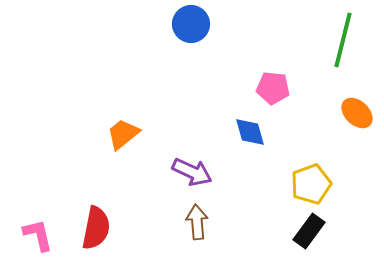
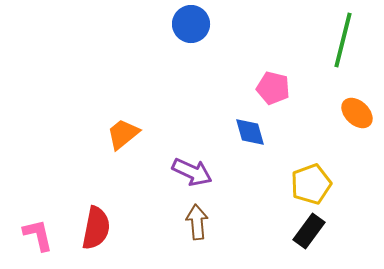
pink pentagon: rotated 8 degrees clockwise
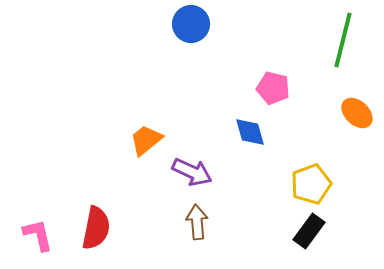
orange trapezoid: moved 23 px right, 6 px down
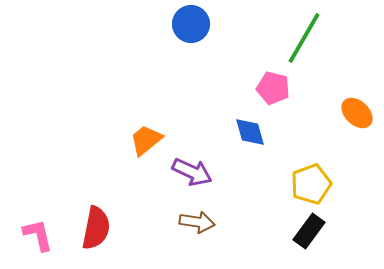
green line: moved 39 px left, 2 px up; rotated 16 degrees clockwise
brown arrow: rotated 104 degrees clockwise
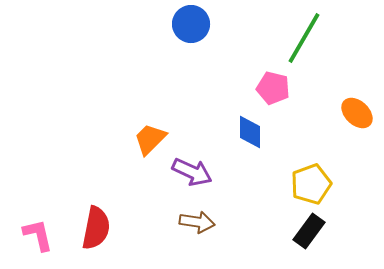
blue diamond: rotated 16 degrees clockwise
orange trapezoid: moved 4 px right, 1 px up; rotated 6 degrees counterclockwise
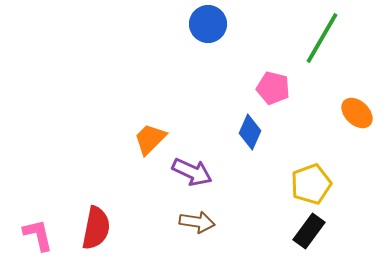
blue circle: moved 17 px right
green line: moved 18 px right
blue diamond: rotated 24 degrees clockwise
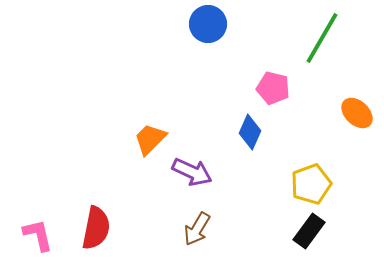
brown arrow: moved 7 px down; rotated 112 degrees clockwise
